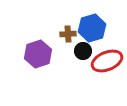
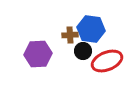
blue hexagon: moved 1 px left, 1 px down; rotated 24 degrees clockwise
brown cross: moved 2 px right, 1 px down
purple hexagon: rotated 16 degrees clockwise
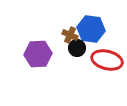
brown cross: rotated 28 degrees clockwise
black circle: moved 6 px left, 3 px up
red ellipse: moved 1 px up; rotated 36 degrees clockwise
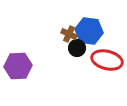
blue hexagon: moved 2 px left, 2 px down
brown cross: moved 1 px left, 1 px up
purple hexagon: moved 20 px left, 12 px down
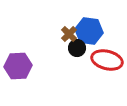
brown cross: rotated 21 degrees clockwise
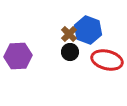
blue hexagon: moved 1 px left, 1 px up; rotated 12 degrees clockwise
black circle: moved 7 px left, 4 px down
purple hexagon: moved 10 px up
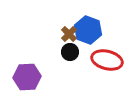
purple hexagon: moved 9 px right, 21 px down
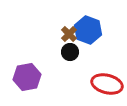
red ellipse: moved 24 px down
purple hexagon: rotated 8 degrees counterclockwise
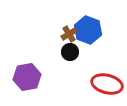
brown cross: rotated 14 degrees clockwise
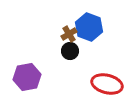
blue hexagon: moved 1 px right, 3 px up
black circle: moved 1 px up
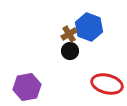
purple hexagon: moved 10 px down
